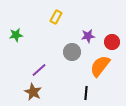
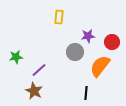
yellow rectangle: moved 3 px right; rotated 24 degrees counterclockwise
green star: moved 22 px down
gray circle: moved 3 px right
brown star: moved 1 px right, 1 px up
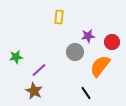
black line: rotated 40 degrees counterclockwise
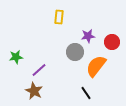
orange semicircle: moved 4 px left
